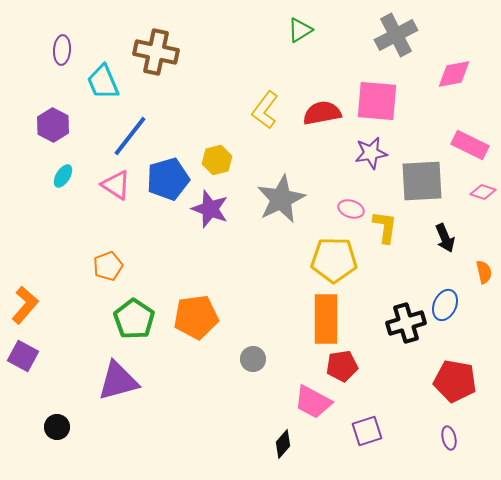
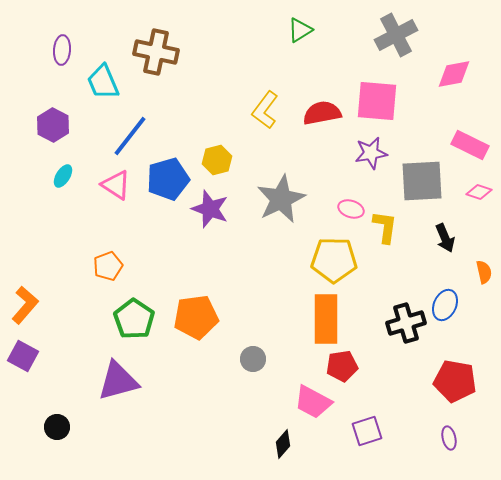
pink diamond at (483, 192): moved 4 px left
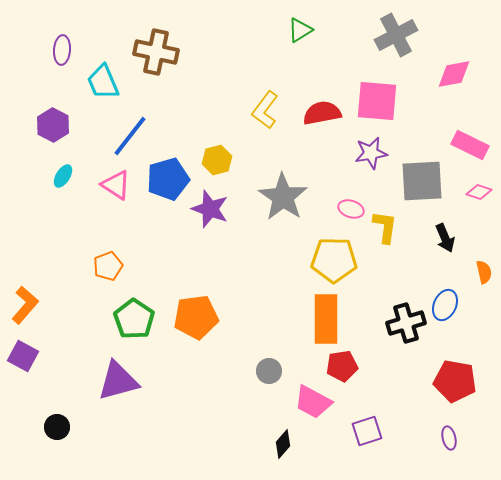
gray star at (281, 199): moved 2 px right, 2 px up; rotated 12 degrees counterclockwise
gray circle at (253, 359): moved 16 px right, 12 px down
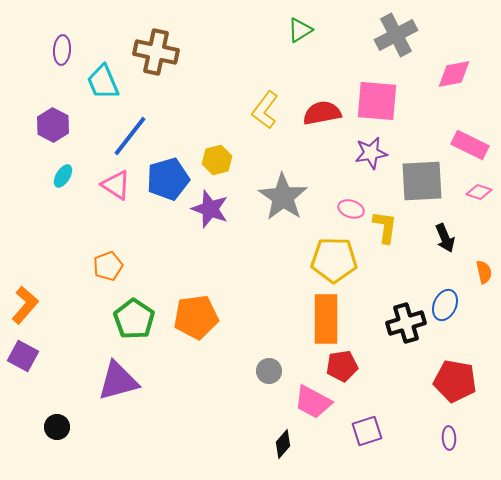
purple ellipse at (449, 438): rotated 10 degrees clockwise
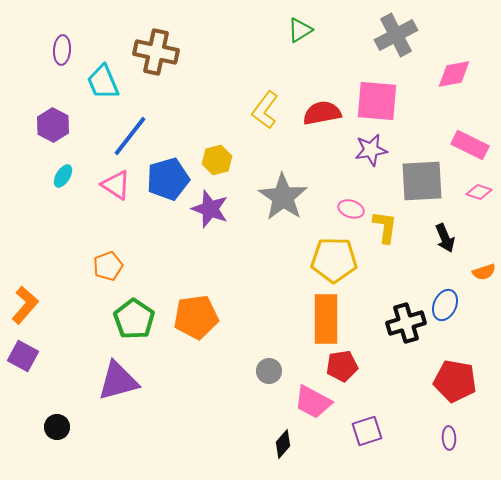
purple star at (371, 153): moved 3 px up
orange semicircle at (484, 272): rotated 85 degrees clockwise
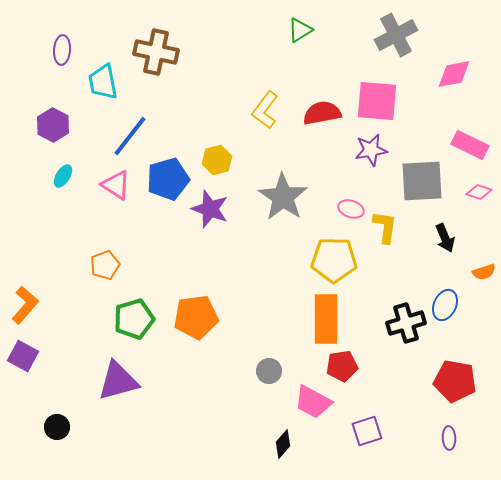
cyan trapezoid at (103, 82): rotated 12 degrees clockwise
orange pentagon at (108, 266): moved 3 px left, 1 px up
green pentagon at (134, 319): rotated 21 degrees clockwise
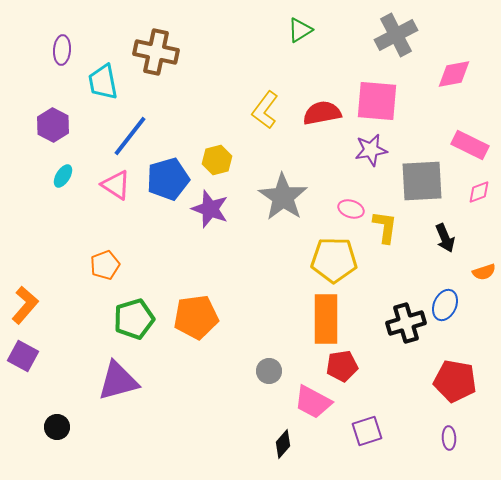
pink diamond at (479, 192): rotated 40 degrees counterclockwise
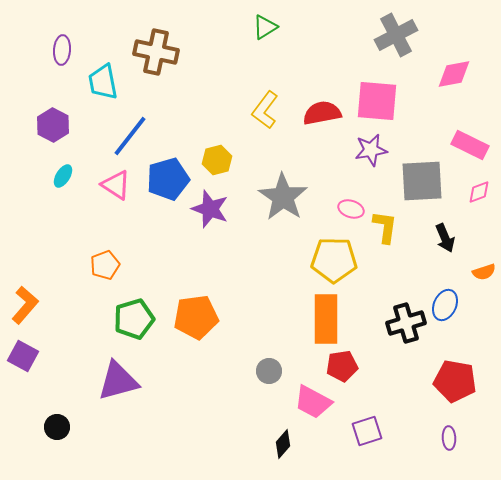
green triangle at (300, 30): moved 35 px left, 3 px up
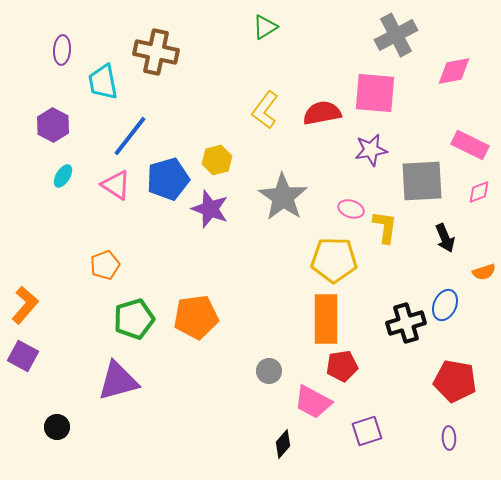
pink diamond at (454, 74): moved 3 px up
pink square at (377, 101): moved 2 px left, 8 px up
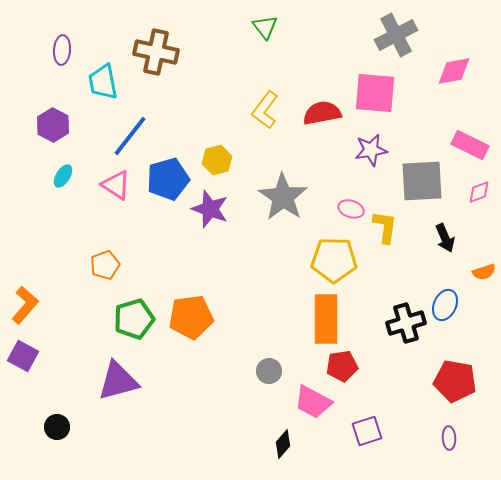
green triangle at (265, 27): rotated 36 degrees counterclockwise
orange pentagon at (196, 317): moved 5 px left
